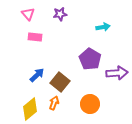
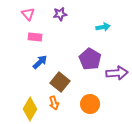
blue arrow: moved 3 px right, 13 px up
orange arrow: rotated 144 degrees clockwise
yellow diamond: rotated 20 degrees counterclockwise
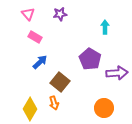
cyan arrow: moved 2 px right; rotated 80 degrees counterclockwise
pink rectangle: rotated 24 degrees clockwise
orange circle: moved 14 px right, 4 px down
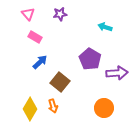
cyan arrow: rotated 72 degrees counterclockwise
orange arrow: moved 1 px left, 3 px down
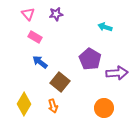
purple star: moved 4 px left
blue arrow: rotated 98 degrees counterclockwise
yellow diamond: moved 6 px left, 5 px up
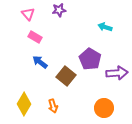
purple star: moved 3 px right, 4 px up
brown square: moved 6 px right, 6 px up
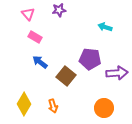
purple pentagon: rotated 25 degrees counterclockwise
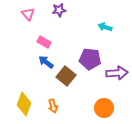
pink rectangle: moved 9 px right, 5 px down
blue arrow: moved 6 px right
yellow diamond: rotated 10 degrees counterclockwise
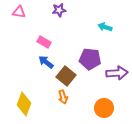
pink triangle: moved 9 px left, 2 px up; rotated 40 degrees counterclockwise
orange arrow: moved 10 px right, 9 px up
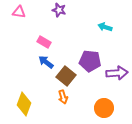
purple star: rotated 24 degrees clockwise
purple pentagon: moved 2 px down
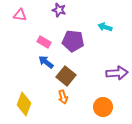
pink triangle: moved 1 px right, 3 px down
purple pentagon: moved 17 px left, 20 px up
orange circle: moved 1 px left, 1 px up
